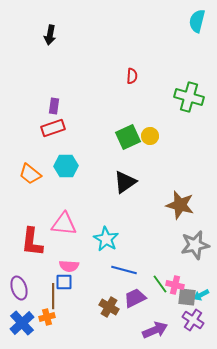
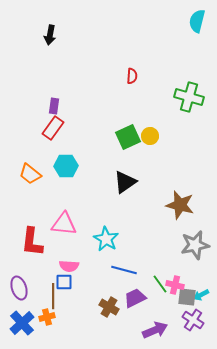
red rectangle: rotated 35 degrees counterclockwise
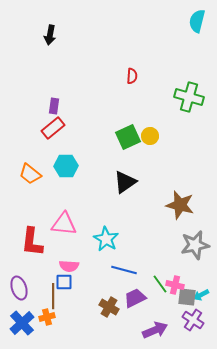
red rectangle: rotated 15 degrees clockwise
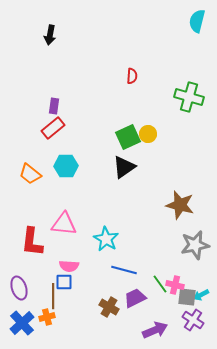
yellow circle: moved 2 px left, 2 px up
black triangle: moved 1 px left, 15 px up
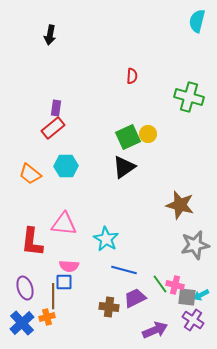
purple rectangle: moved 2 px right, 2 px down
purple ellipse: moved 6 px right
brown cross: rotated 24 degrees counterclockwise
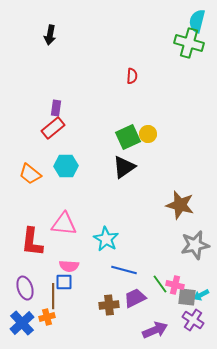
green cross: moved 54 px up
brown cross: moved 2 px up; rotated 12 degrees counterclockwise
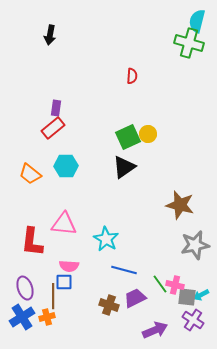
brown cross: rotated 24 degrees clockwise
blue cross: moved 6 px up; rotated 10 degrees clockwise
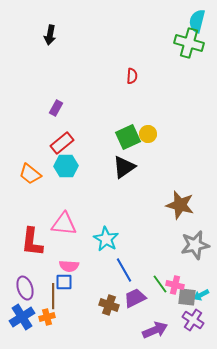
purple rectangle: rotated 21 degrees clockwise
red rectangle: moved 9 px right, 15 px down
blue line: rotated 45 degrees clockwise
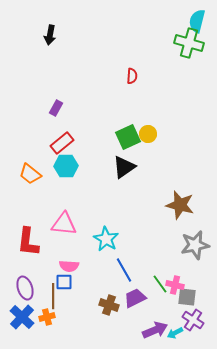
red L-shape: moved 4 px left
cyan arrow: moved 26 px left, 38 px down
blue cross: rotated 15 degrees counterclockwise
